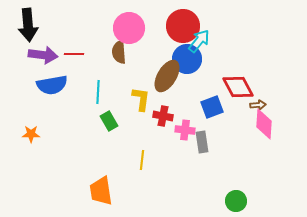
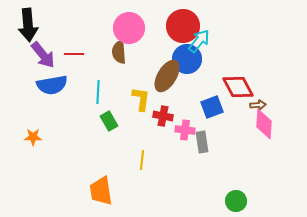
purple arrow: rotated 44 degrees clockwise
orange star: moved 2 px right, 3 px down
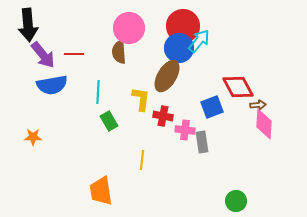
blue circle: moved 8 px left, 11 px up
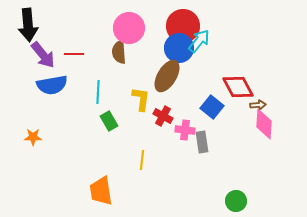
blue square: rotated 30 degrees counterclockwise
red cross: rotated 18 degrees clockwise
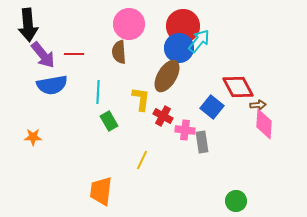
pink circle: moved 4 px up
yellow line: rotated 18 degrees clockwise
orange trapezoid: rotated 16 degrees clockwise
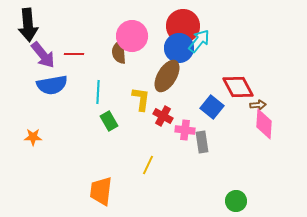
pink circle: moved 3 px right, 12 px down
yellow line: moved 6 px right, 5 px down
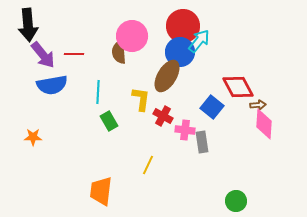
blue circle: moved 1 px right, 4 px down
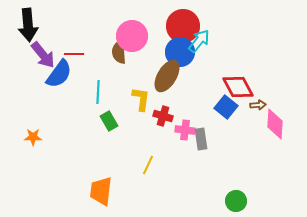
blue semicircle: moved 7 px right, 11 px up; rotated 44 degrees counterclockwise
blue square: moved 14 px right
red cross: rotated 12 degrees counterclockwise
pink diamond: moved 11 px right
gray rectangle: moved 1 px left, 3 px up
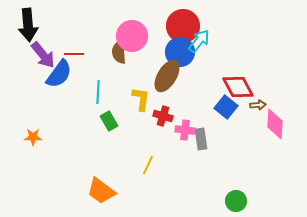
orange trapezoid: rotated 60 degrees counterclockwise
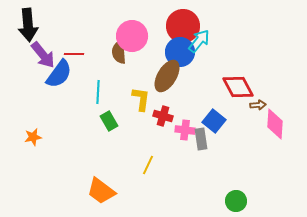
blue square: moved 12 px left, 14 px down
orange star: rotated 12 degrees counterclockwise
